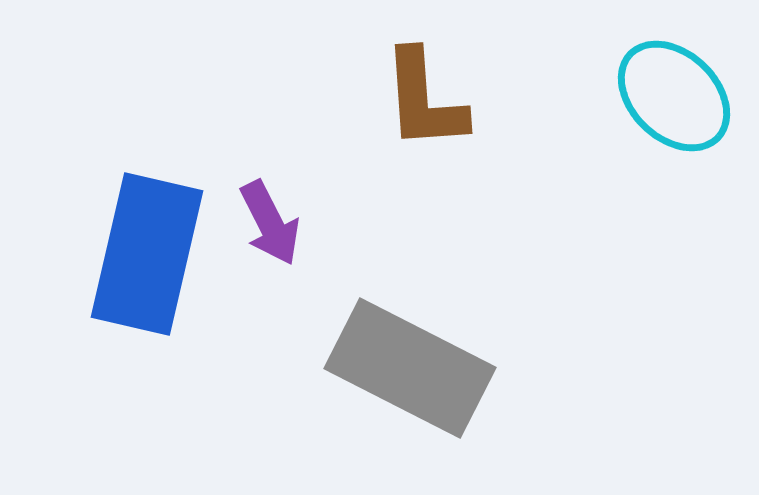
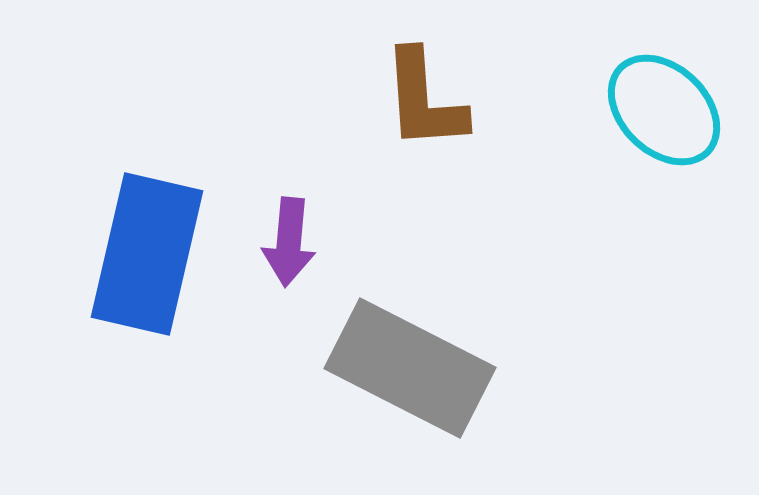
cyan ellipse: moved 10 px left, 14 px down
purple arrow: moved 19 px right, 19 px down; rotated 32 degrees clockwise
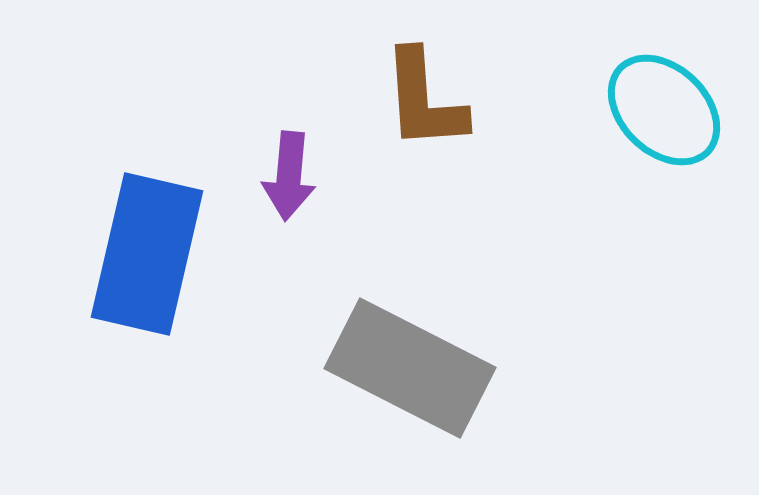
purple arrow: moved 66 px up
